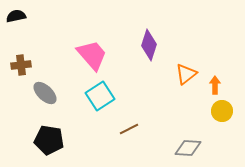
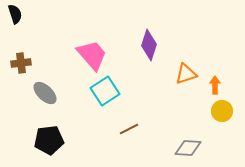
black semicircle: moved 1 px left, 2 px up; rotated 84 degrees clockwise
brown cross: moved 2 px up
orange triangle: rotated 20 degrees clockwise
cyan square: moved 5 px right, 5 px up
black pentagon: rotated 16 degrees counterclockwise
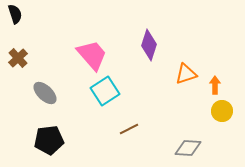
brown cross: moved 3 px left, 5 px up; rotated 36 degrees counterclockwise
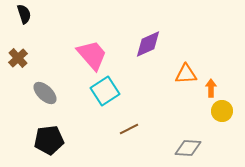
black semicircle: moved 9 px right
purple diamond: moved 1 px left, 1 px up; rotated 48 degrees clockwise
orange triangle: rotated 15 degrees clockwise
orange arrow: moved 4 px left, 3 px down
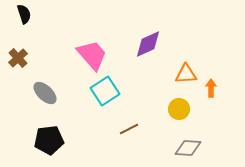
yellow circle: moved 43 px left, 2 px up
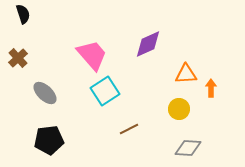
black semicircle: moved 1 px left
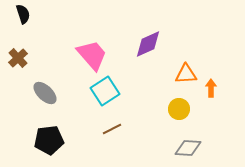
brown line: moved 17 px left
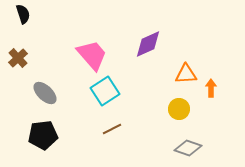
black pentagon: moved 6 px left, 5 px up
gray diamond: rotated 16 degrees clockwise
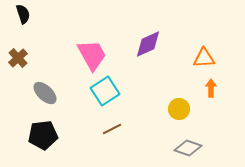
pink trapezoid: rotated 12 degrees clockwise
orange triangle: moved 18 px right, 16 px up
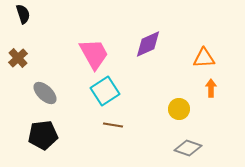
pink trapezoid: moved 2 px right, 1 px up
brown line: moved 1 px right, 4 px up; rotated 36 degrees clockwise
